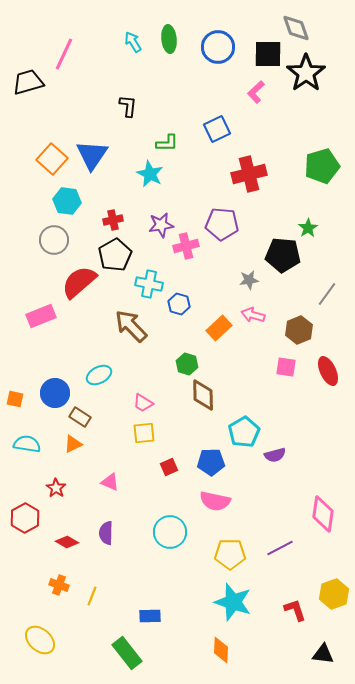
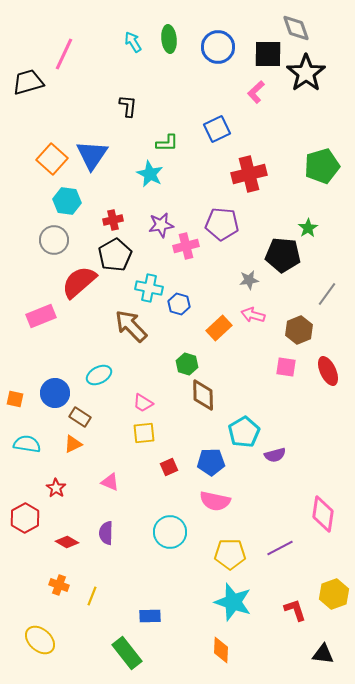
cyan cross at (149, 284): moved 4 px down
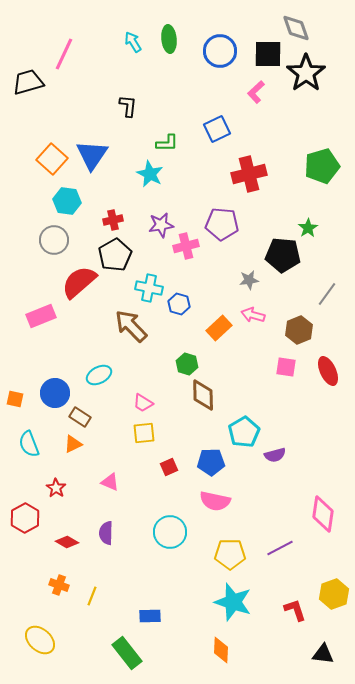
blue circle at (218, 47): moved 2 px right, 4 px down
cyan semicircle at (27, 444): moved 2 px right; rotated 120 degrees counterclockwise
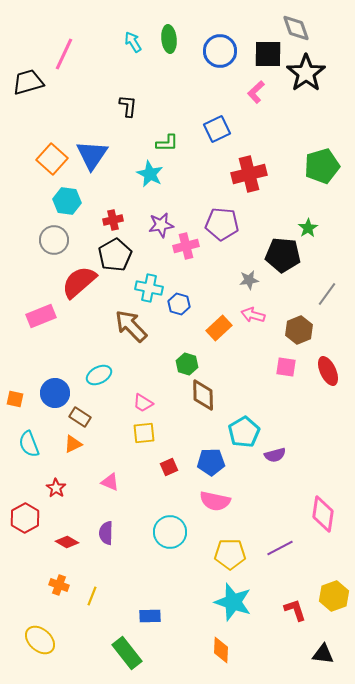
yellow hexagon at (334, 594): moved 2 px down
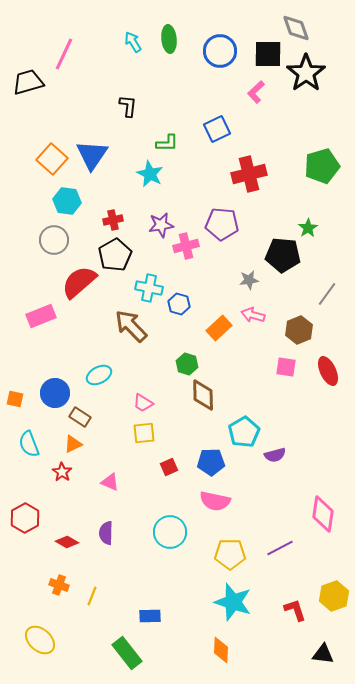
red star at (56, 488): moved 6 px right, 16 px up
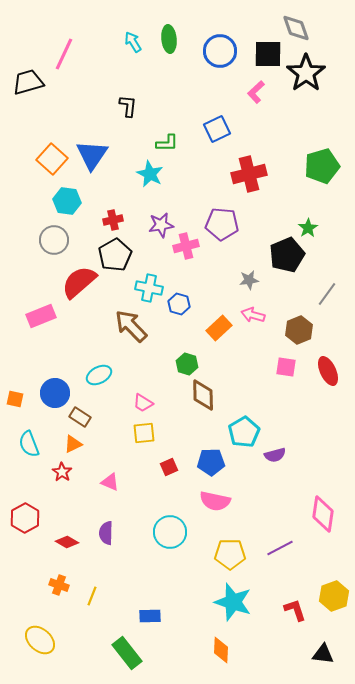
black pentagon at (283, 255): moved 4 px right; rotated 28 degrees counterclockwise
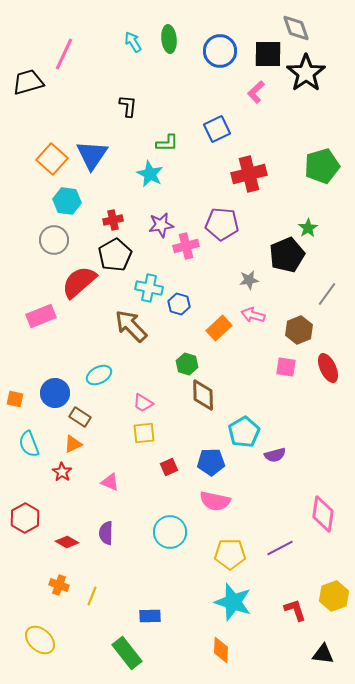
red ellipse at (328, 371): moved 3 px up
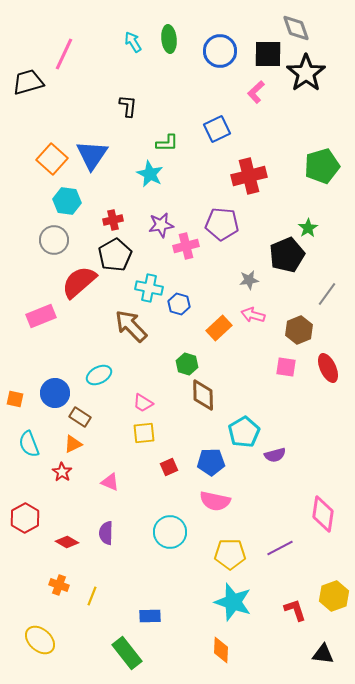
red cross at (249, 174): moved 2 px down
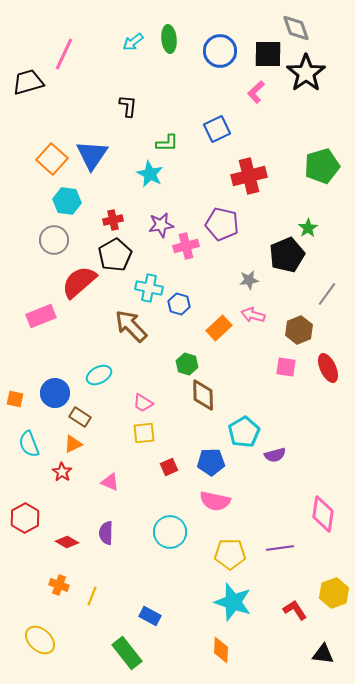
cyan arrow at (133, 42): rotated 95 degrees counterclockwise
purple pentagon at (222, 224): rotated 8 degrees clockwise
purple line at (280, 548): rotated 20 degrees clockwise
yellow hexagon at (334, 596): moved 3 px up
red L-shape at (295, 610): rotated 15 degrees counterclockwise
blue rectangle at (150, 616): rotated 30 degrees clockwise
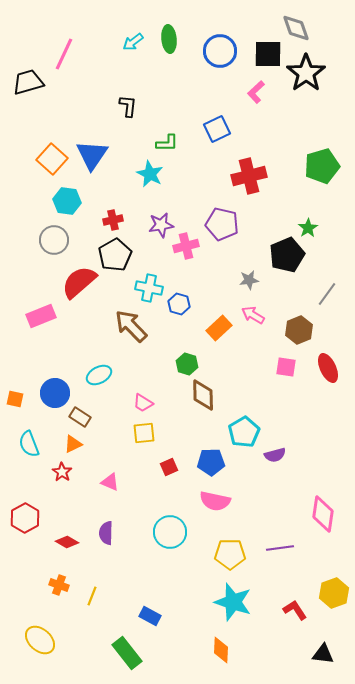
pink arrow at (253, 315): rotated 15 degrees clockwise
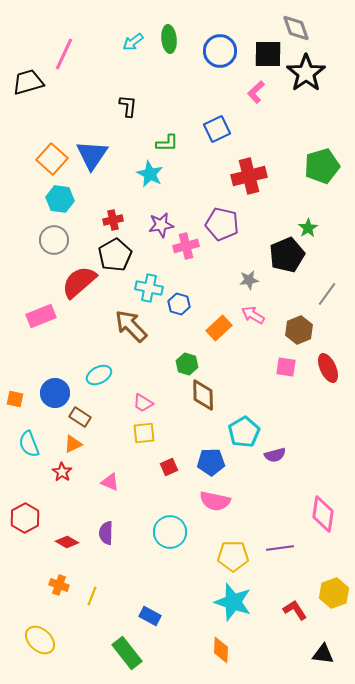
cyan hexagon at (67, 201): moved 7 px left, 2 px up
yellow pentagon at (230, 554): moved 3 px right, 2 px down
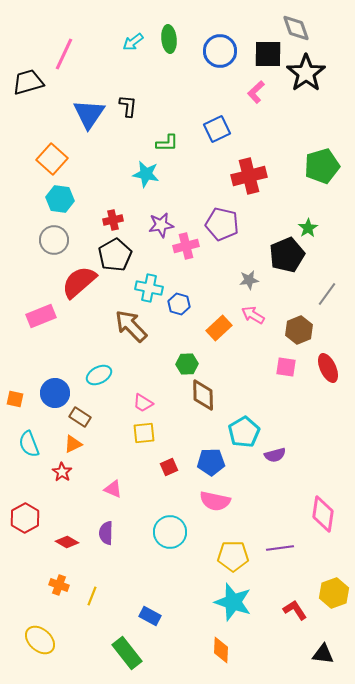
blue triangle at (92, 155): moved 3 px left, 41 px up
cyan star at (150, 174): moved 4 px left; rotated 16 degrees counterclockwise
green hexagon at (187, 364): rotated 20 degrees counterclockwise
pink triangle at (110, 482): moved 3 px right, 7 px down
